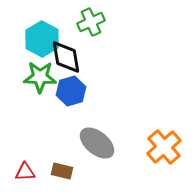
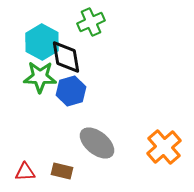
cyan hexagon: moved 3 px down
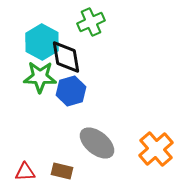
orange cross: moved 8 px left, 2 px down
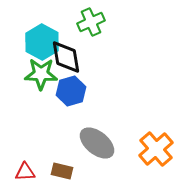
green star: moved 1 px right, 3 px up
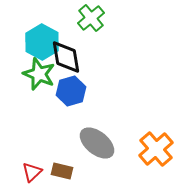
green cross: moved 4 px up; rotated 16 degrees counterclockwise
green star: moved 2 px left; rotated 20 degrees clockwise
red triangle: moved 7 px right; rotated 40 degrees counterclockwise
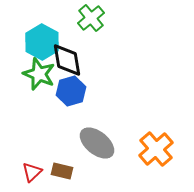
black diamond: moved 1 px right, 3 px down
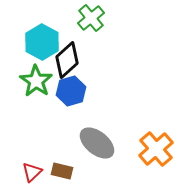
black diamond: rotated 57 degrees clockwise
green star: moved 3 px left, 7 px down; rotated 12 degrees clockwise
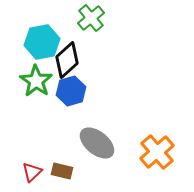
cyan hexagon: rotated 20 degrees clockwise
orange cross: moved 1 px right, 3 px down
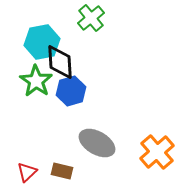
black diamond: moved 7 px left, 2 px down; rotated 51 degrees counterclockwise
gray ellipse: rotated 9 degrees counterclockwise
red triangle: moved 5 px left
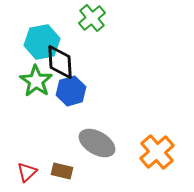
green cross: moved 1 px right
